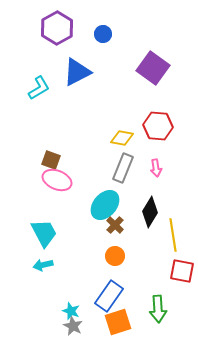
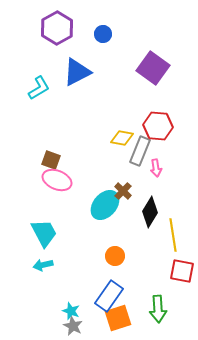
gray rectangle: moved 17 px right, 17 px up
brown cross: moved 8 px right, 34 px up
orange square: moved 4 px up
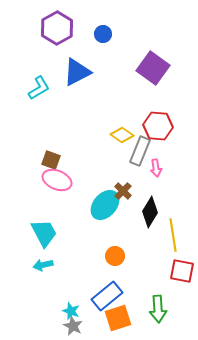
yellow diamond: moved 3 px up; rotated 25 degrees clockwise
blue rectangle: moved 2 px left; rotated 16 degrees clockwise
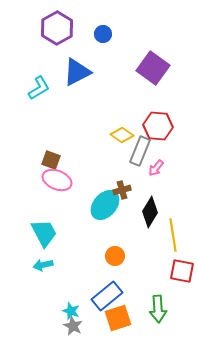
pink arrow: rotated 48 degrees clockwise
brown cross: moved 1 px left, 1 px up; rotated 30 degrees clockwise
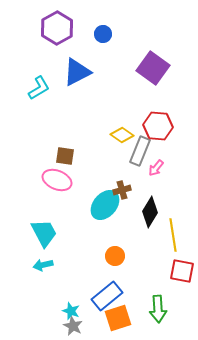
brown square: moved 14 px right, 4 px up; rotated 12 degrees counterclockwise
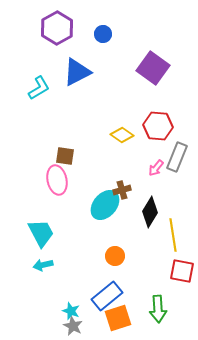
gray rectangle: moved 37 px right, 6 px down
pink ellipse: rotated 56 degrees clockwise
cyan trapezoid: moved 3 px left
